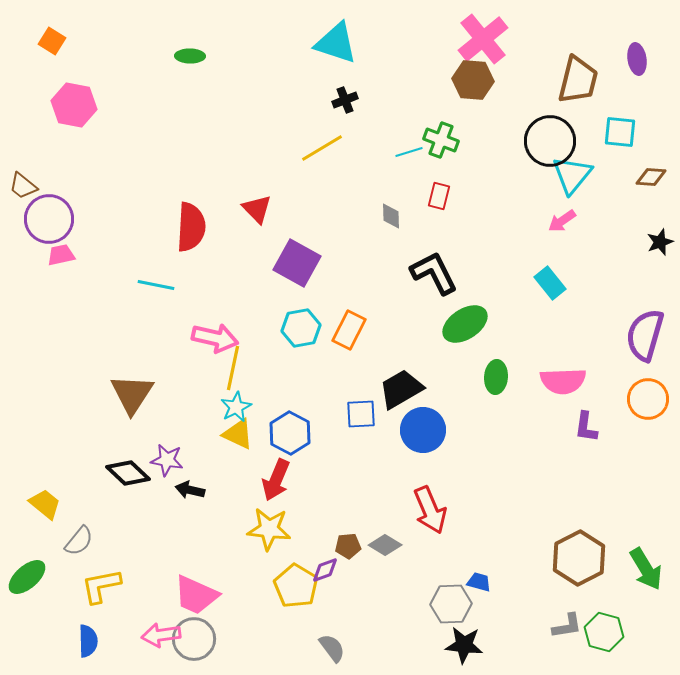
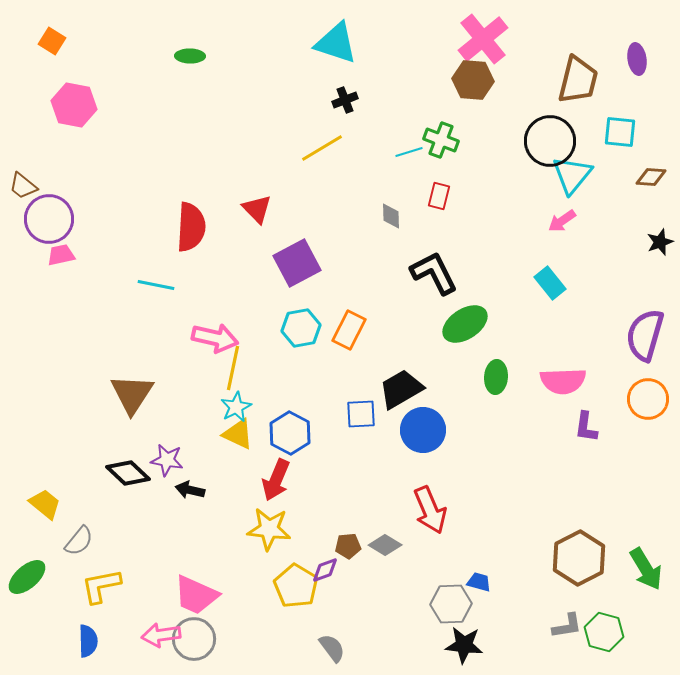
purple square at (297, 263): rotated 33 degrees clockwise
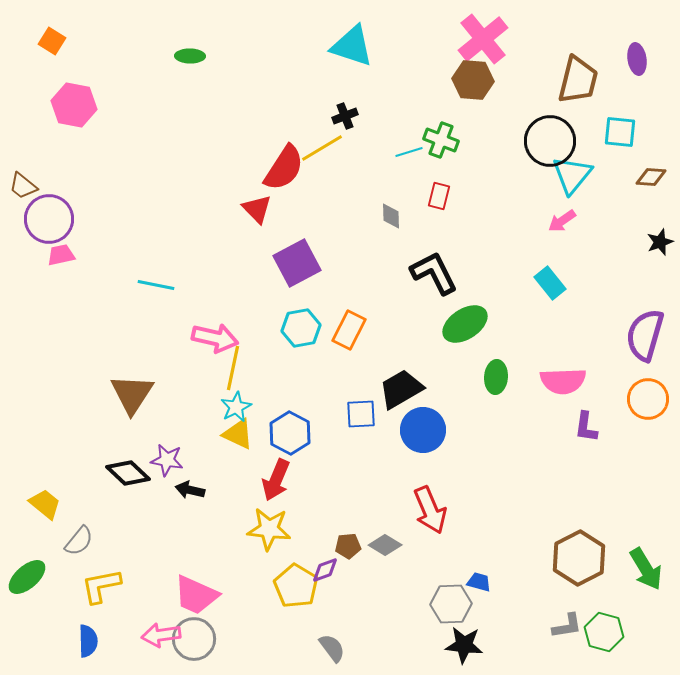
cyan triangle at (336, 43): moved 16 px right, 3 px down
black cross at (345, 100): moved 16 px down
red semicircle at (191, 227): moved 93 px right, 59 px up; rotated 30 degrees clockwise
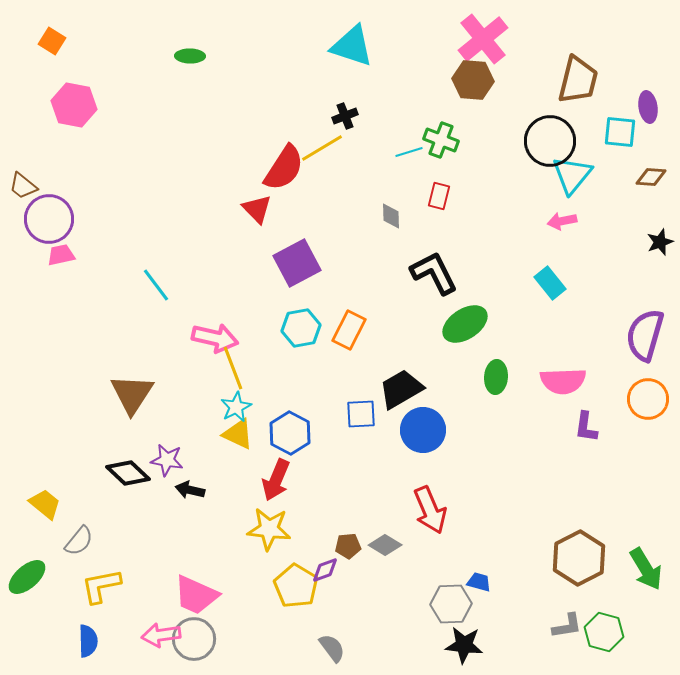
purple ellipse at (637, 59): moved 11 px right, 48 px down
pink arrow at (562, 221): rotated 24 degrees clockwise
cyan line at (156, 285): rotated 42 degrees clockwise
yellow line at (233, 368): rotated 33 degrees counterclockwise
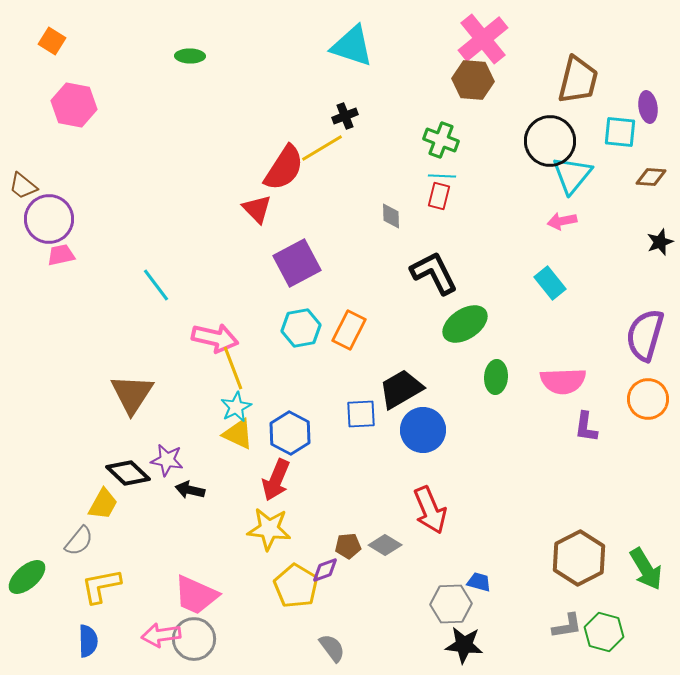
cyan line at (409, 152): moved 33 px right, 24 px down; rotated 20 degrees clockwise
yellow trapezoid at (45, 504): moved 58 px right; rotated 80 degrees clockwise
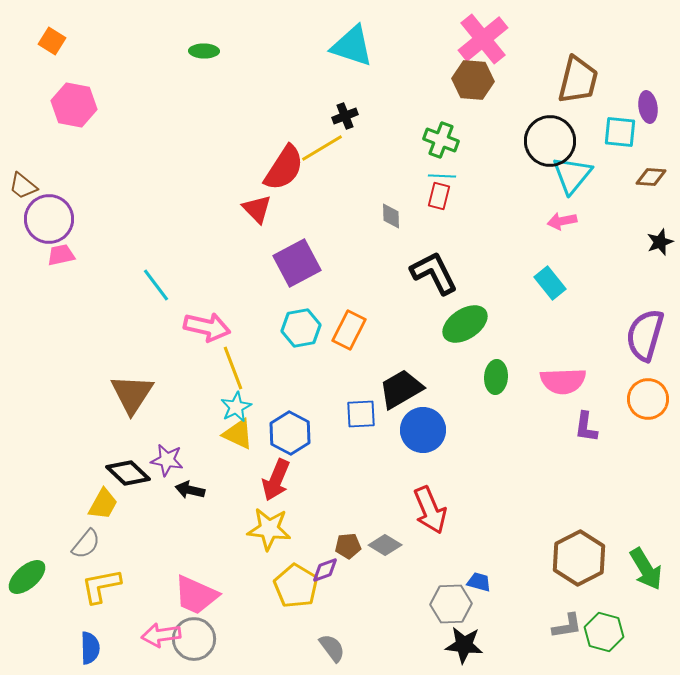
green ellipse at (190, 56): moved 14 px right, 5 px up
pink arrow at (215, 338): moved 8 px left, 11 px up
gray semicircle at (79, 541): moved 7 px right, 3 px down
blue semicircle at (88, 641): moved 2 px right, 7 px down
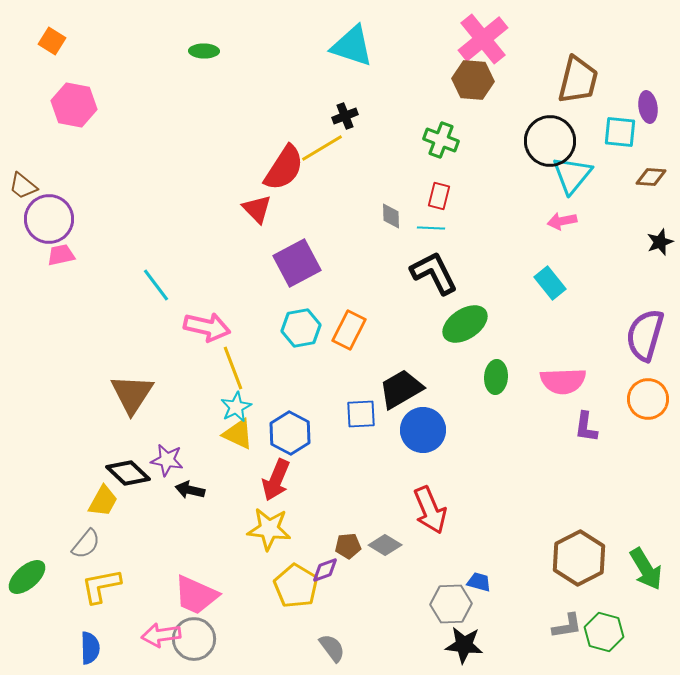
cyan line at (442, 176): moved 11 px left, 52 px down
yellow trapezoid at (103, 504): moved 3 px up
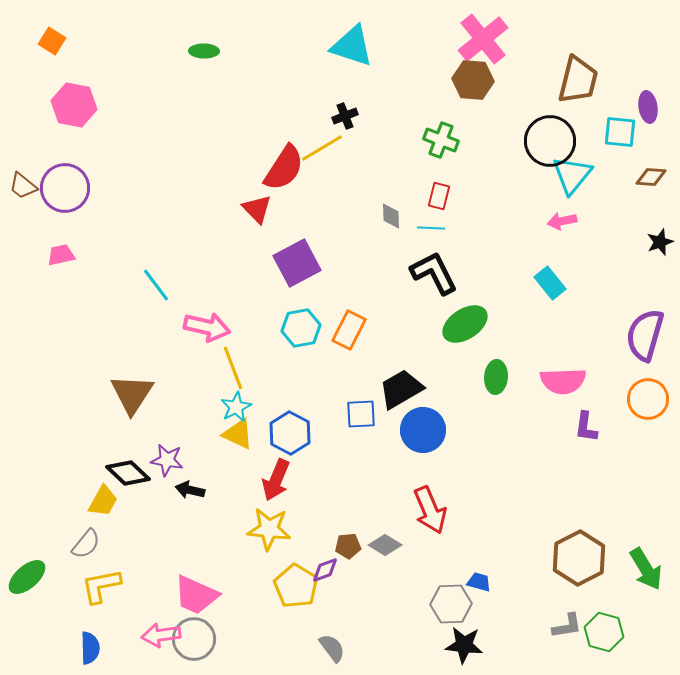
purple circle at (49, 219): moved 16 px right, 31 px up
